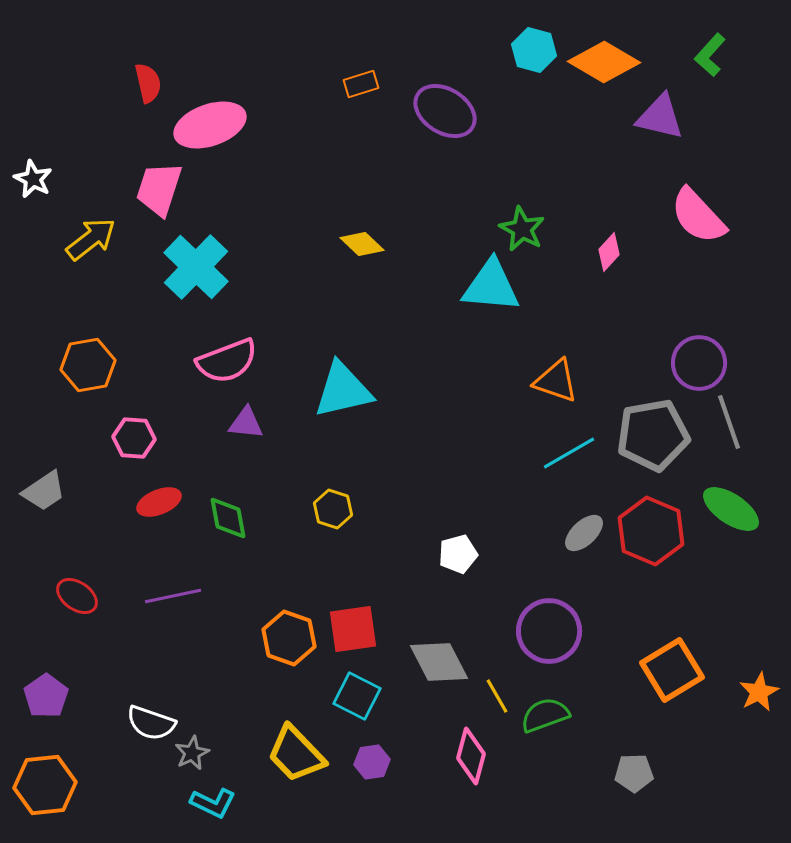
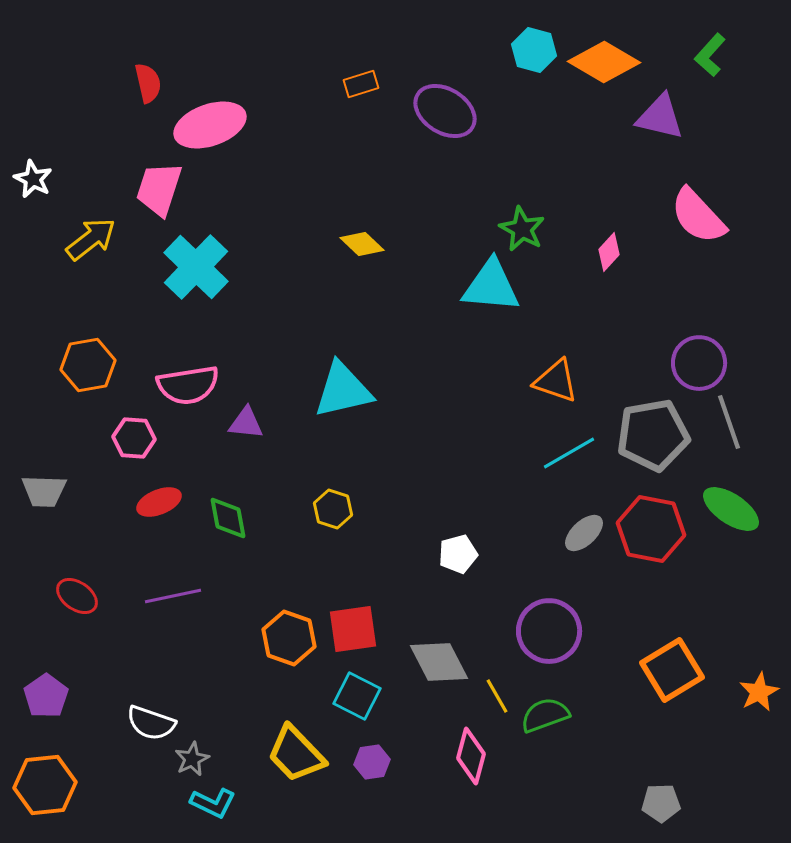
pink semicircle at (227, 361): moved 39 px left, 24 px down; rotated 12 degrees clockwise
gray trapezoid at (44, 491): rotated 36 degrees clockwise
red hexagon at (651, 531): moved 2 px up; rotated 12 degrees counterclockwise
gray star at (192, 753): moved 6 px down
gray pentagon at (634, 773): moved 27 px right, 30 px down
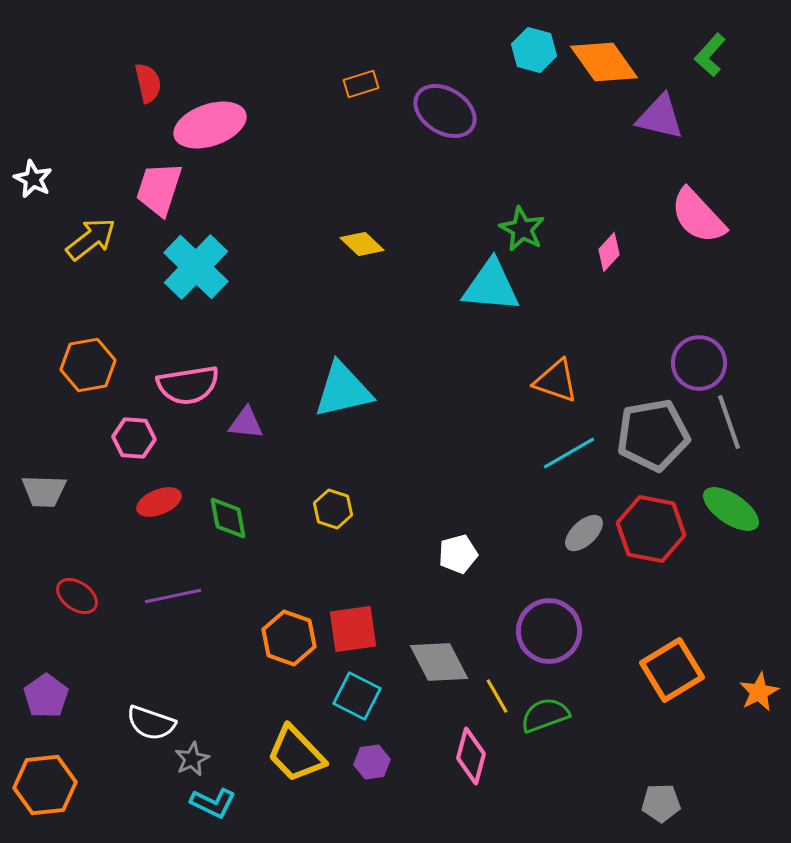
orange diamond at (604, 62): rotated 24 degrees clockwise
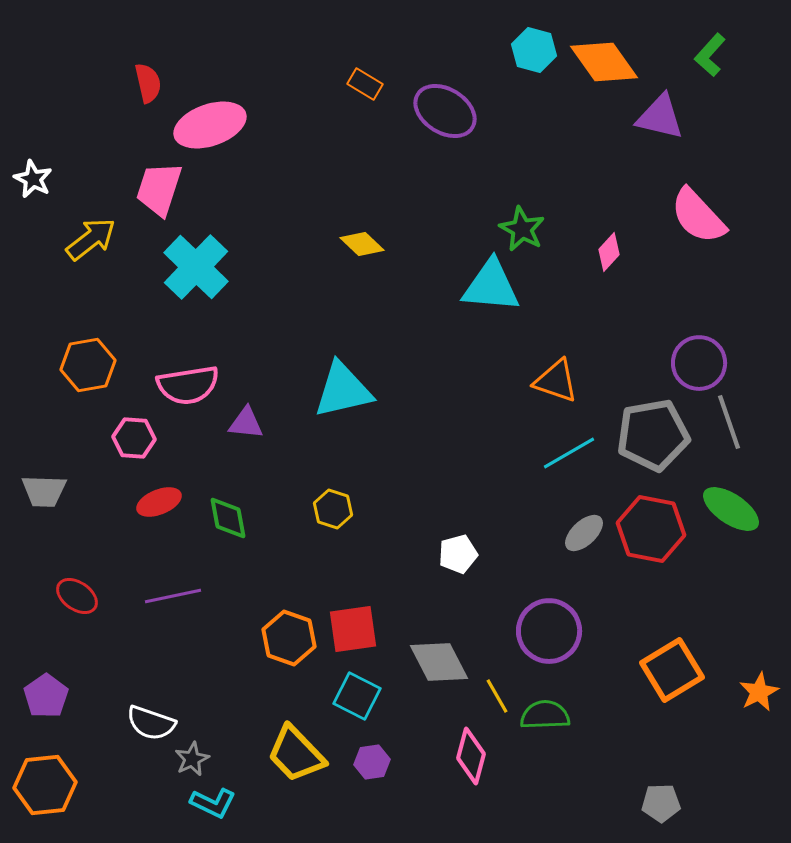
orange rectangle at (361, 84): moved 4 px right; rotated 48 degrees clockwise
green semicircle at (545, 715): rotated 18 degrees clockwise
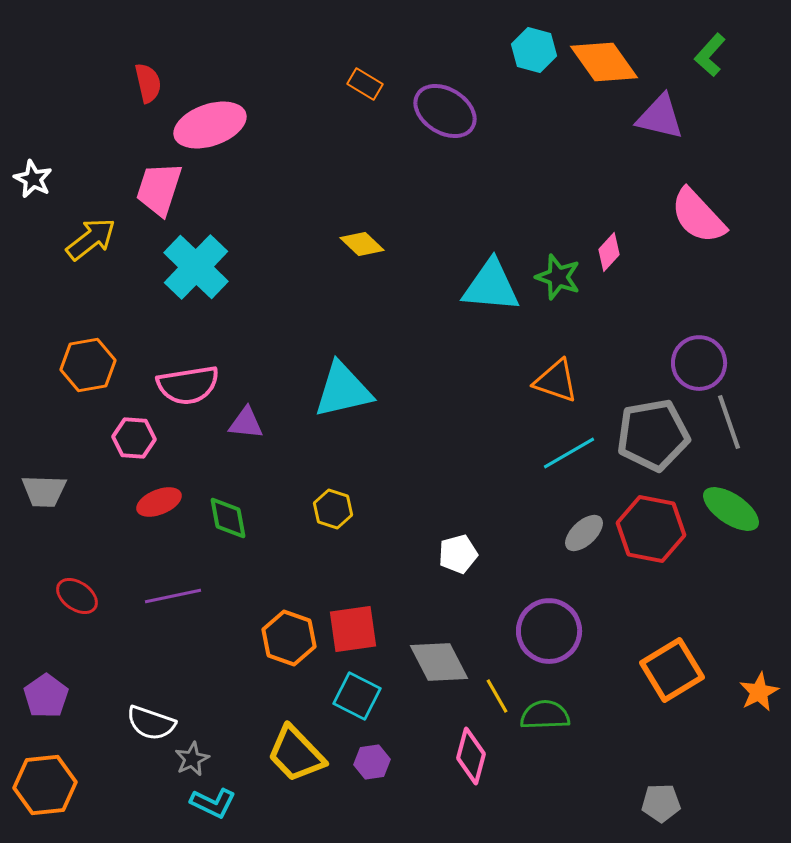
green star at (522, 229): moved 36 px right, 48 px down; rotated 9 degrees counterclockwise
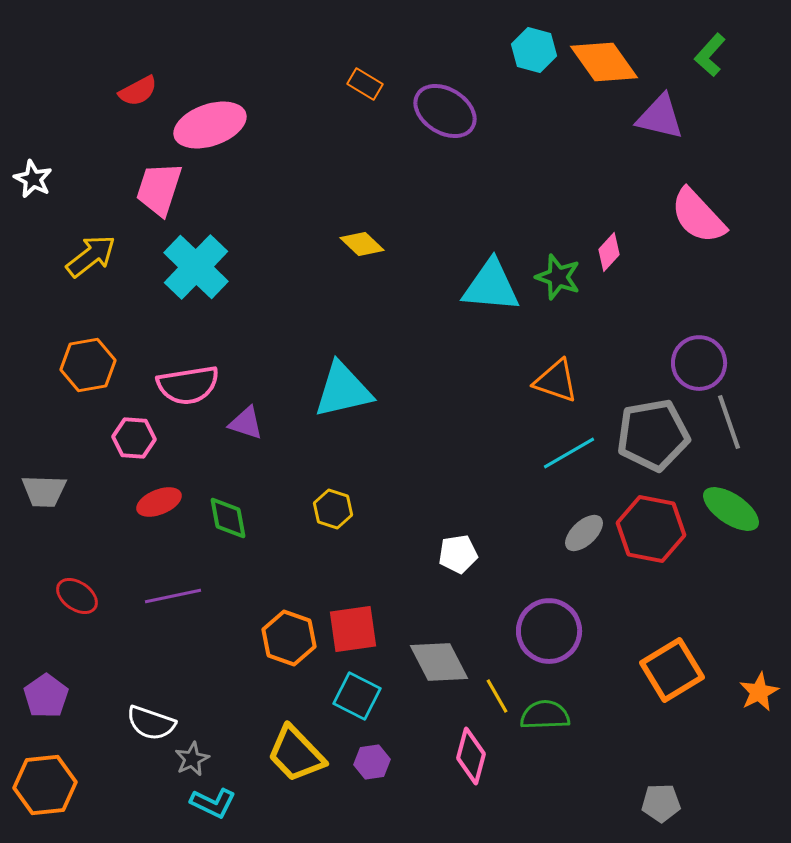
red semicircle at (148, 83): moved 10 px left, 8 px down; rotated 75 degrees clockwise
yellow arrow at (91, 239): moved 17 px down
purple triangle at (246, 423): rotated 12 degrees clockwise
white pentagon at (458, 554): rotated 6 degrees clockwise
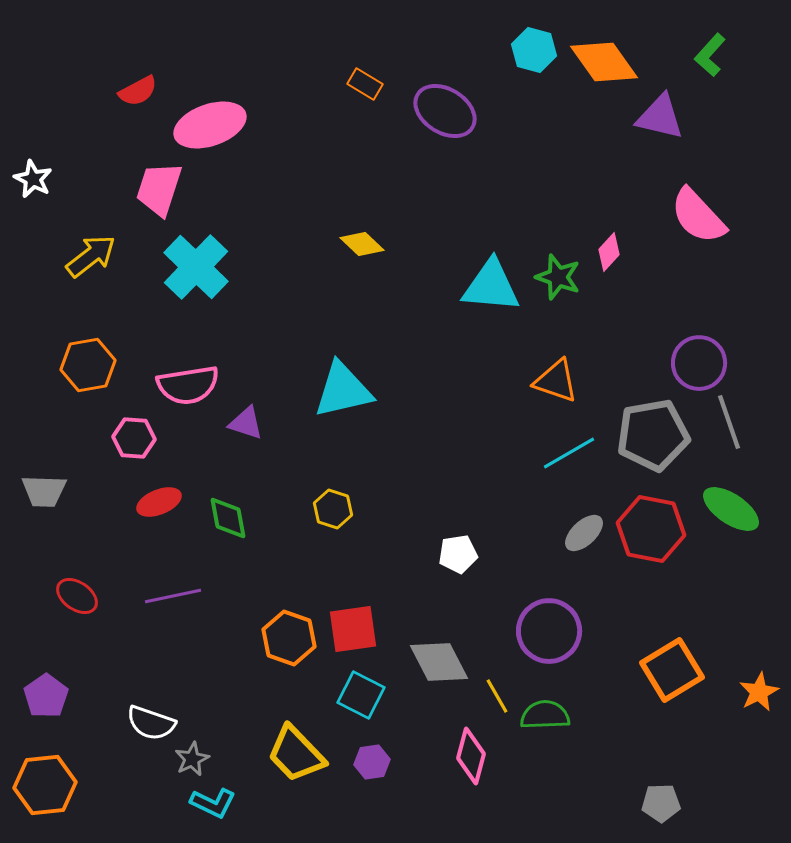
cyan square at (357, 696): moved 4 px right, 1 px up
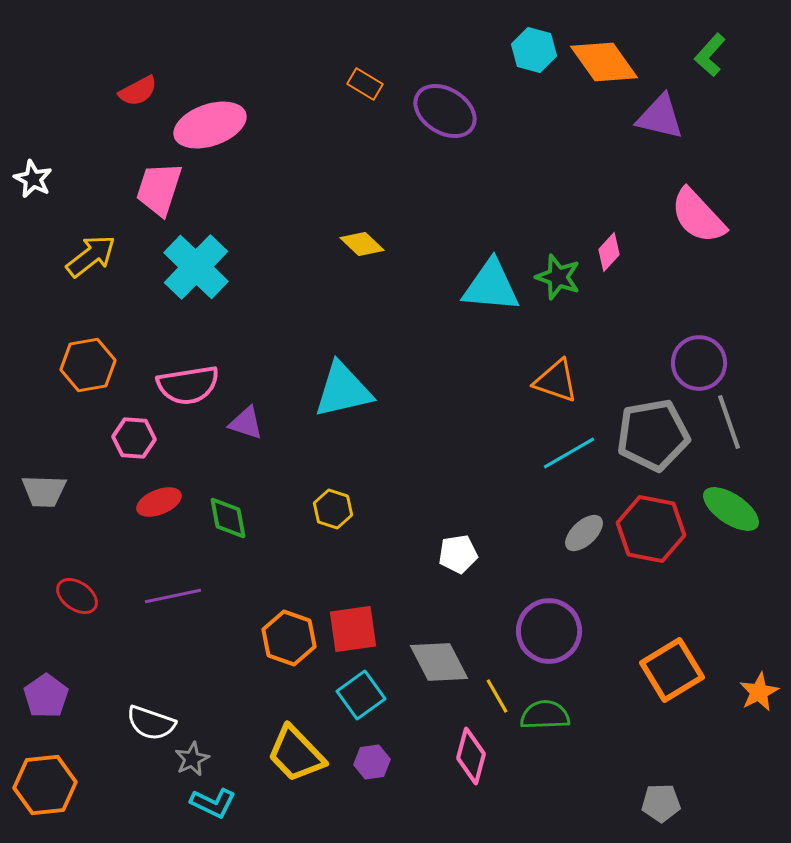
cyan square at (361, 695): rotated 27 degrees clockwise
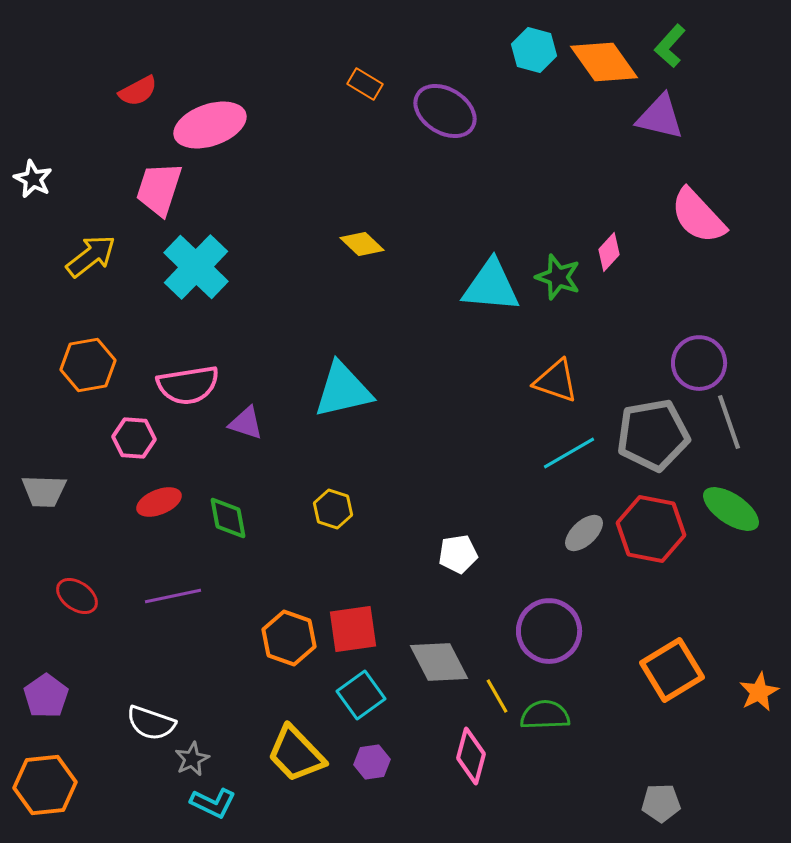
green L-shape at (710, 55): moved 40 px left, 9 px up
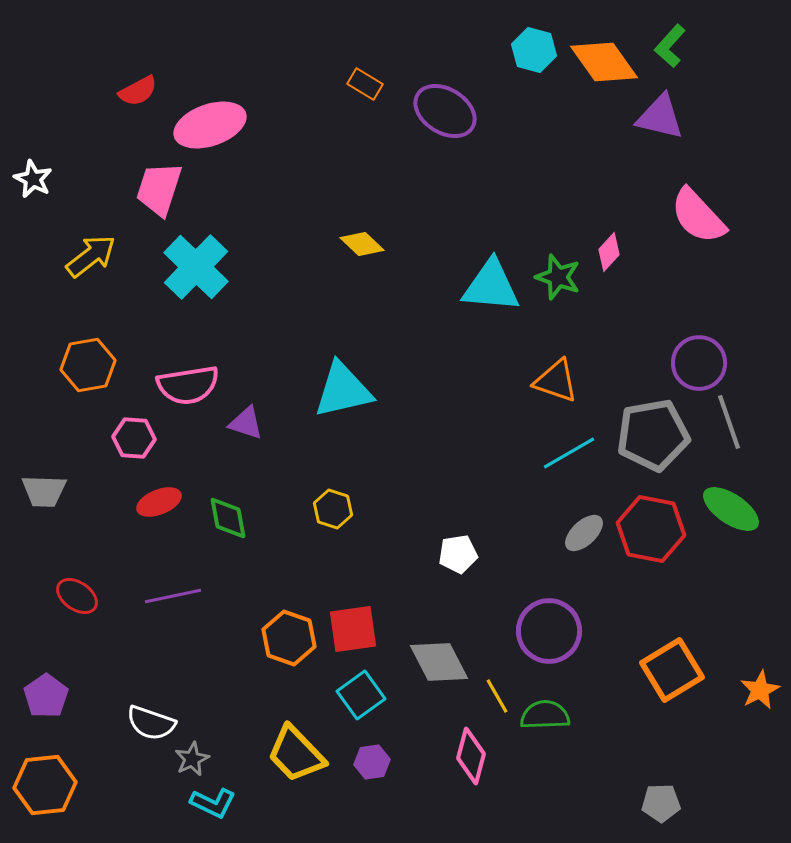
orange star at (759, 692): moved 1 px right, 2 px up
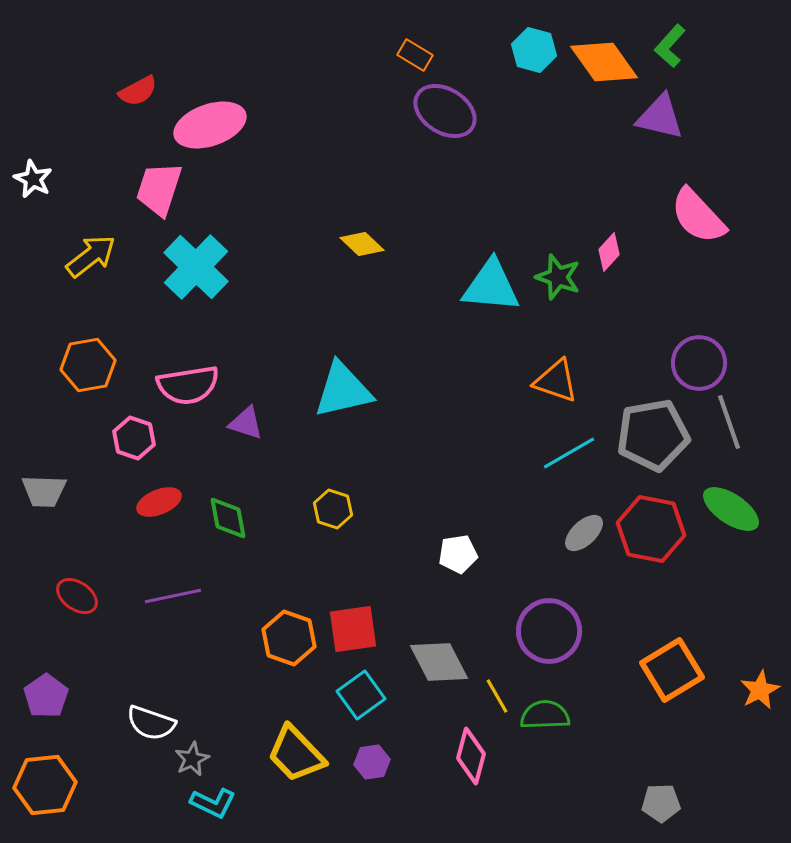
orange rectangle at (365, 84): moved 50 px right, 29 px up
pink hexagon at (134, 438): rotated 15 degrees clockwise
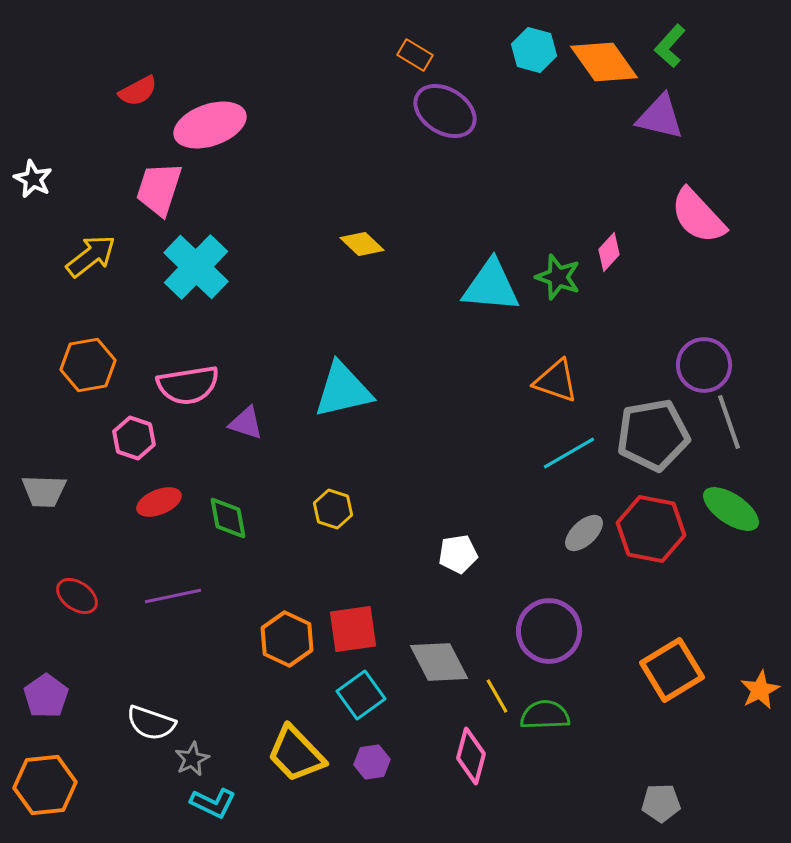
purple circle at (699, 363): moved 5 px right, 2 px down
orange hexagon at (289, 638): moved 2 px left, 1 px down; rotated 6 degrees clockwise
